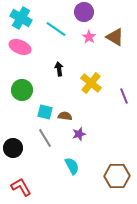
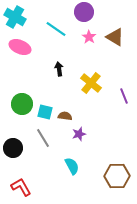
cyan cross: moved 6 px left, 1 px up
green circle: moved 14 px down
gray line: moved 2 px left
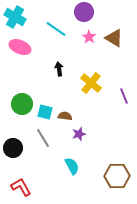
brown triangle: moved 1 px left, 1 px down
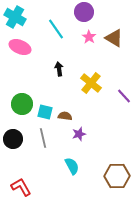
cyan line: rotated 20 degrees clockwise
purple line: rotated 21 degrees counterclockwise
gray line: rotated 18 degrees clockwise
black circle: moved 9 px up
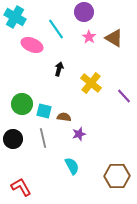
pink ellipse: moved 12 px right, 2 px up
black arrow: rotated 24 degrees clockwise
cyan square: moved 1 px left, 1 px up
brown semicircle: moved 1 px left, 1 px down
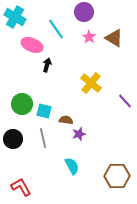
black arrow: moved 12 px left, 4 px up
purple line: moved 1 px right, 5 px down
brown semicircle: moved 2 px right, 3 px down
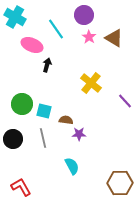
purple circle: moved 3 px down
purple star: rotated 16 degrees clockwise
brown hexagon: moved 3 px right, 7 px down
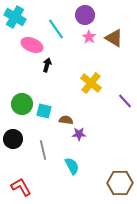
purple circle: moved 1 px right
gray line: moved 12 px down
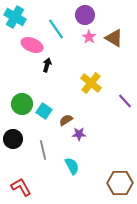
cyan square: rotated 21 degrees clockwise
brown semicircle: rotated 40 degrees counterclockwise
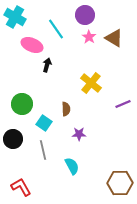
purple line: moved 2 px left, 3 px down; rotated 70 degrees counterclockwise
cyan square: moved 12 px down
brown semicircle: moved 11 px up; rotated 120 degrees clockwise
